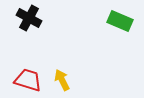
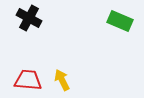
red trapezoid: rotated 12 degrees counterclockwise
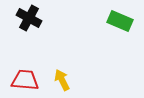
red trapezoid: moved 3 px left
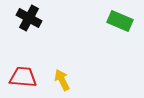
red trapezoid: moved 2 px left, 3 px up
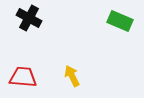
yellow arrow: moved 10 px right, 4 px up
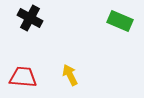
black cross: moved 1 px right
yellow arrow: moved 2 px left, 1 px up
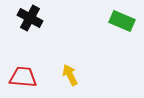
green rectangle: moved 2 px right
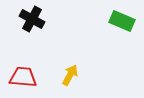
black cross: moved 2 px right, 1 px down
yellow arrow: rotated 55 degrees clockwise
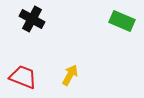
red trapezoid: rotated 16 degrees clockwise
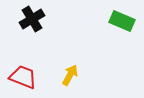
black cross: rotated 30 degrees clockwise
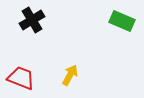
black cross: moved 1 px down
red trapezoid: moved 2 px left, 1 px down
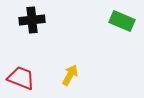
black cross: rotated 25 degrees clockwise
